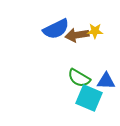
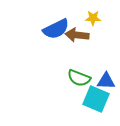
yellow star: moved 2 px left, 13 px up
brown arrow: rotated 15 degrees clockwise
green semicircle: rotated 10 degrees counterclockwise
cyan square: moved 7 px right, 1 px down
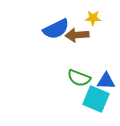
brown arrow: rotated 10 degrees counterclockwise
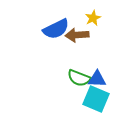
yellow star: rotated 28 degrees counterclockwise
blue triangle: moved 9 px left, 2 px up
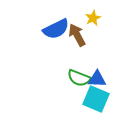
brown arrow: rotated 65 degrees clockwise
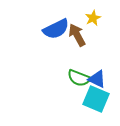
blue triangle: rotated 24 degrees clockwise
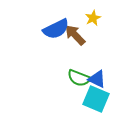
brown arrow: moved 2 px left; rotated 15 degrees counterclockwise
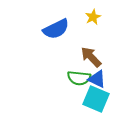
yellow star: moved 1 px up
brown arrow: moved 16 px right, 22 px down
green semicircle: rotated 15 degrees counterclockwise
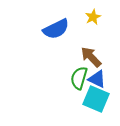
green semicircle: rotated 100 degrees clockwise
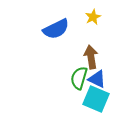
brown arrow: rotated 35 degrees clockwise
